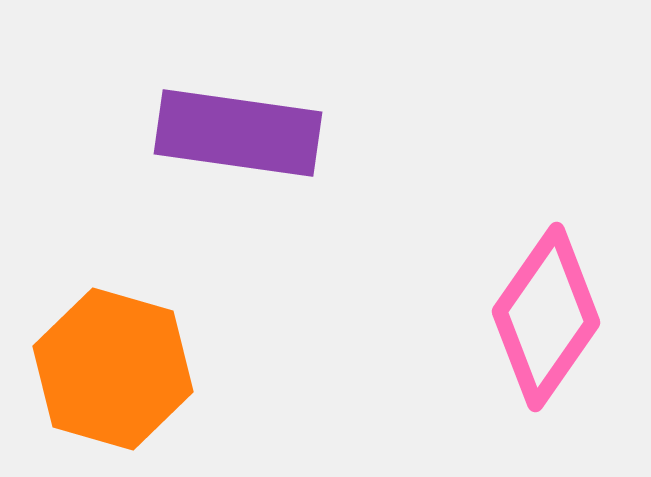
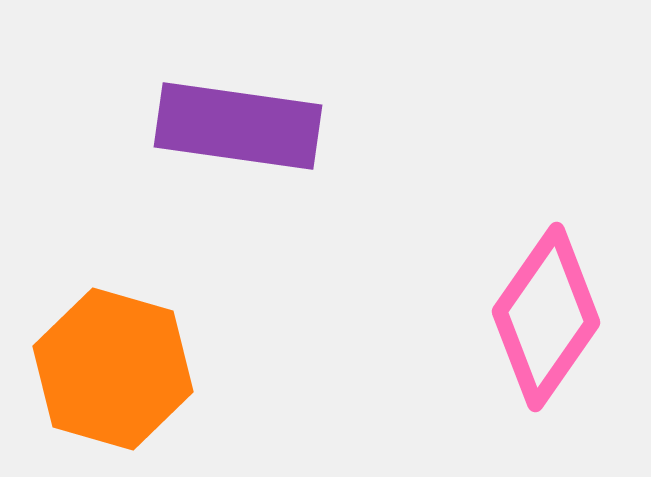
purple rectangle: moved 7 px up
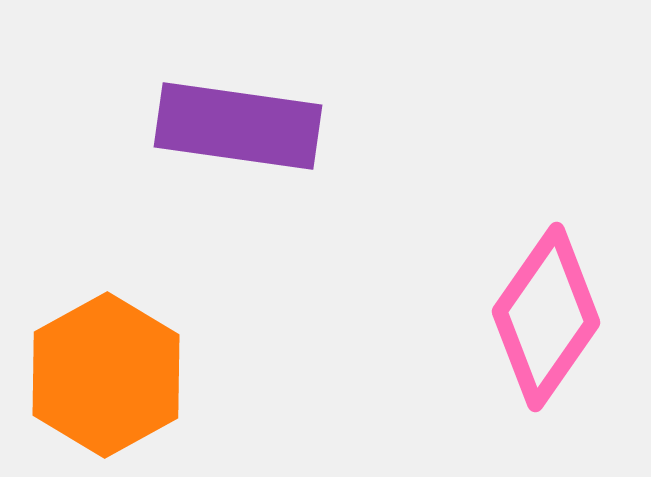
orange hexagon: moved 7 px left, 6 px down; rotated 15 degrees clockwise
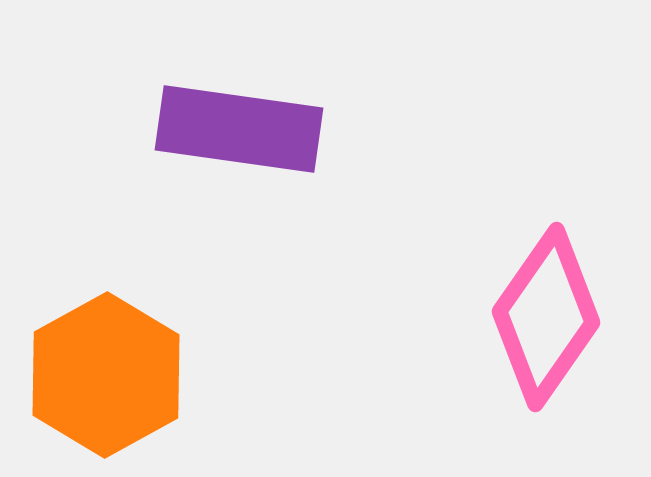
purple rectangle: moved 1 px right, 3 px down
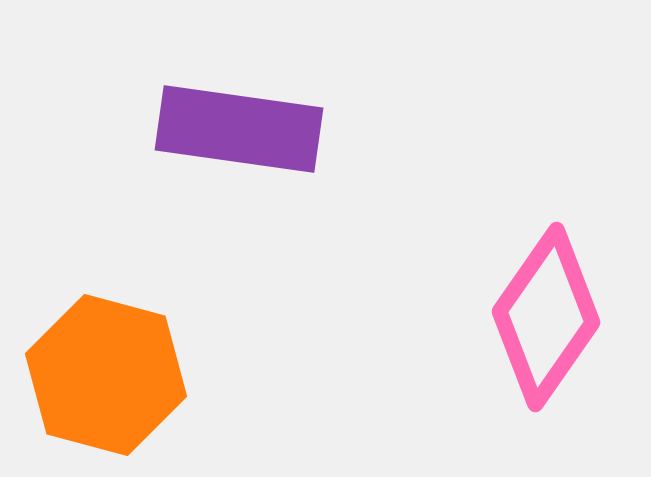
orange hexagon: rotated 16 degrees counterclockwise
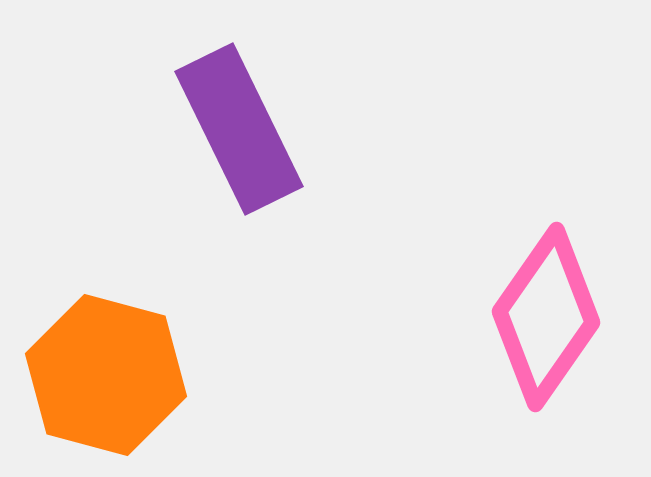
purple rectangle: rotated 56 degrees clockwise
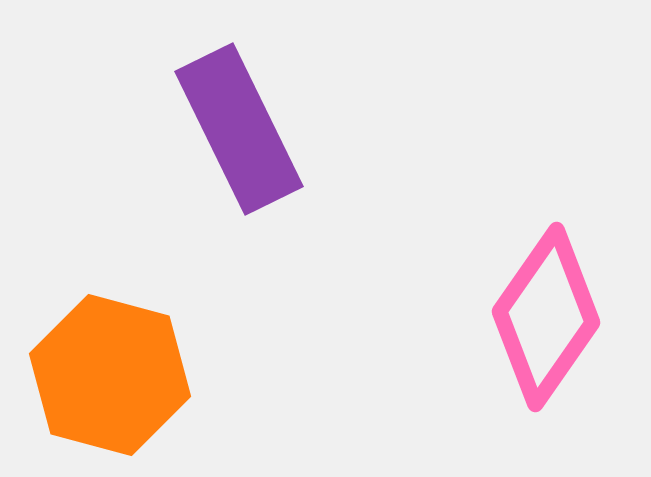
orange hexagon: moved 4 px right
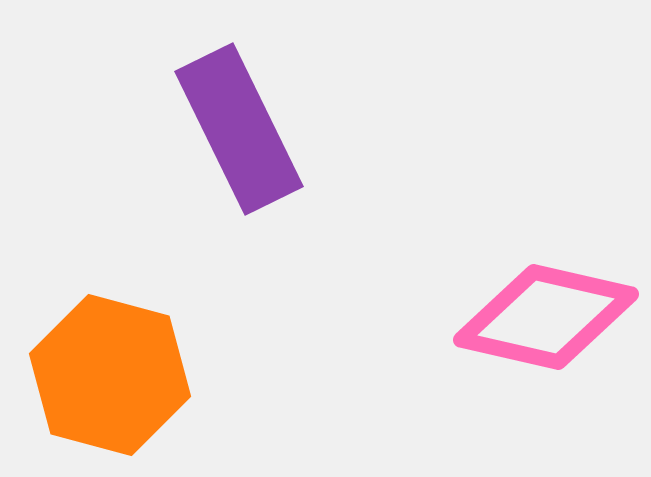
pink diamond: rotated 68 degrees clockwise
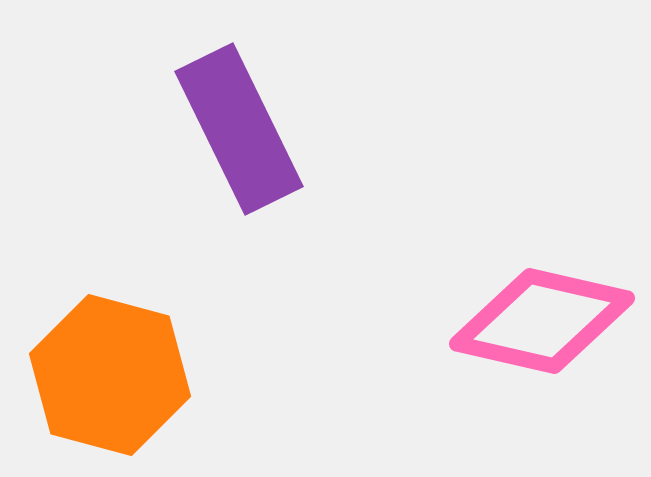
pink diamond: moved 4 px left, 4 px down
